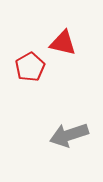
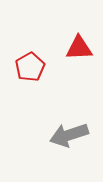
red triangle: moved 16 px right, 5 px down; rotated 16 degrees counterclockwise
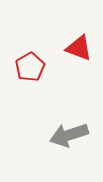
red triangle: rotated 24 degrees clockwise
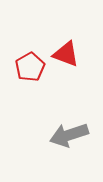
red triangle: moved 13 px left, 6 px down
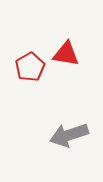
red triangle: rotated 12 degrees counterclockwise
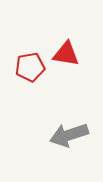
red pentagon: rotated 20 degrees clockwise
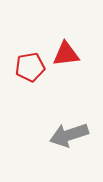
red triangle: rotated 16 degrees counterclockwise
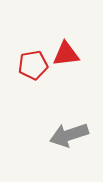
red pentagon: moved 3 px right, 2 px up
